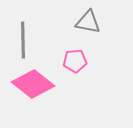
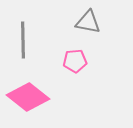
pink diamond: moved 5 px left, 13 px down
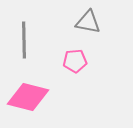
gray line: moved 1 px right
pink diamond: rotated 24 degrees counterclockwise
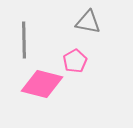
pink pentagon: rotated 25 degrees counterclockwise
pink diamond: moved 14 px right, 13 px up
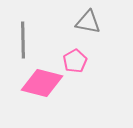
gray line: moved 1 px left
pink diamond: moved 1 px up
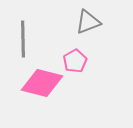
gray triangle: rotated 32 degrees counterclockwise
gray line: moved 1 px up
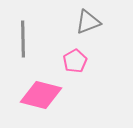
pink diamond: moved 1 px left, 12 px down
